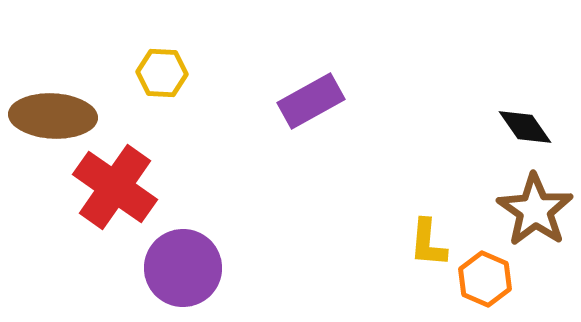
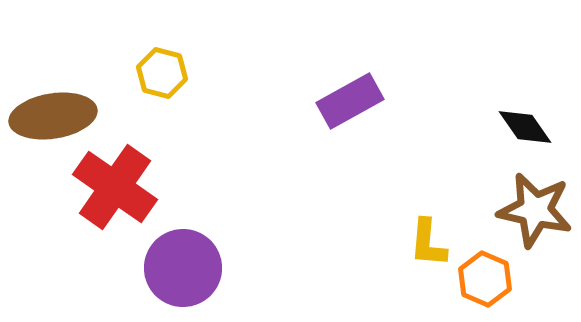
yellow hexagon: rotated 12 degrees clockwise
purple rectangle: moved 39 px right
brown ellipse: rotated 12 degrees counterclockwise
brown star: rotated 22 degrees counterclockwise
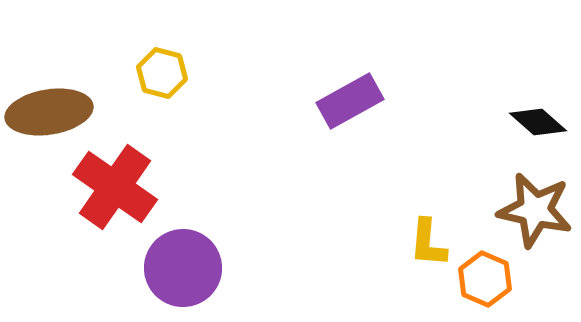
brown ellipse: moved 4 px left, 4 px up
black diamond: moved 13 px right, 5 px up; rotated 14 degrees counterclockwise
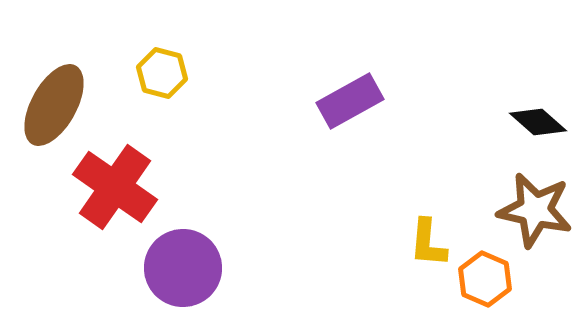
brown ellipse: moved 5 px right, 7 px up; rotated 52 degrees counterclockwise
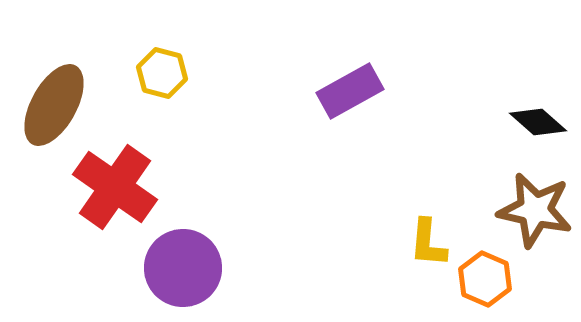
purple rectangle: moved 10 px up
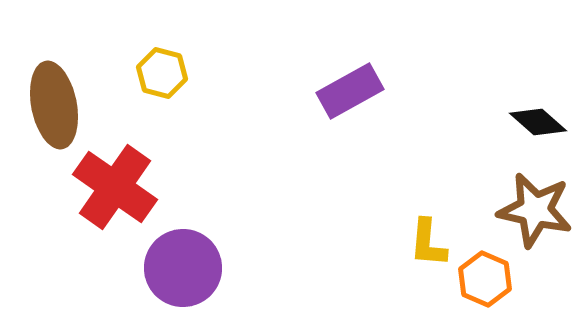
brown ellipse: rotated 40 degrees counterclockwise
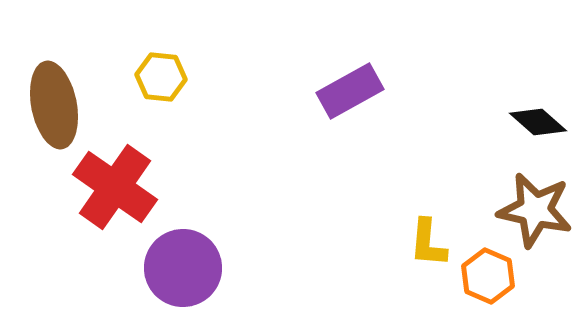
yellow hexagon: moved 1 px left, 4 px down; rotated 9 degrees counterclockwise
orange hexagon: moved 3 px right, 3 px up
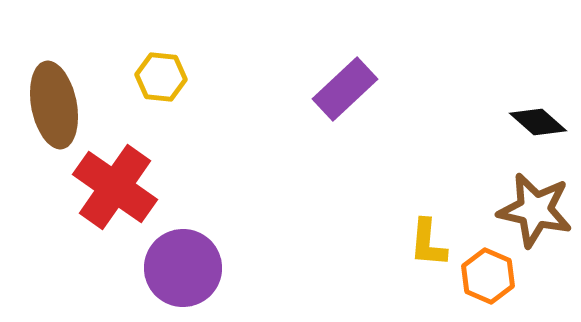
purple rectangle: moved 5 px left, 2 px up; rotated 14 degrees counterclockwise
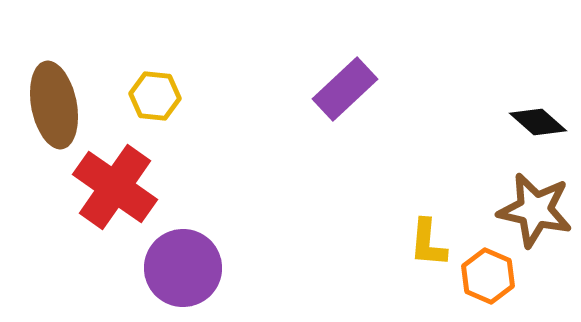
yellow hexagon: moved 6 px left, 19 px down
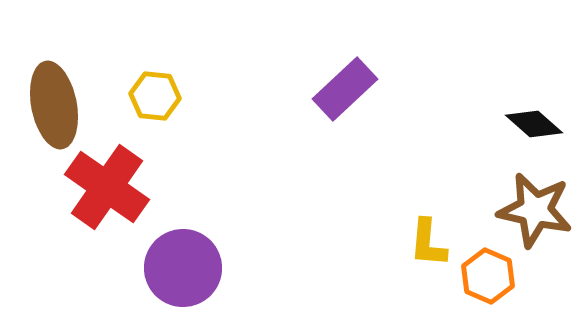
black diamond: moved 4 px left, 2 px down
red cross: moved 8 px left
